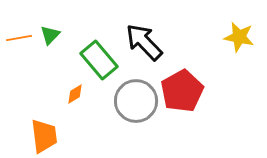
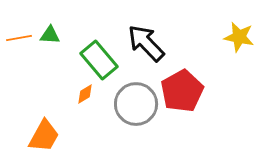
green triangle: rotated 50 degrees clockwise
black arrow: moved 2 px right, 1 px down
orange diamond: moved 10 px right
gray circle: moved 3 px down
orange trapezoid: rotated 36 degrees clockwise
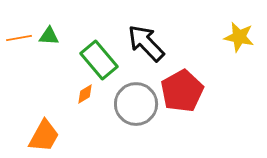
green triangle: moved 1 px left, 1 px down
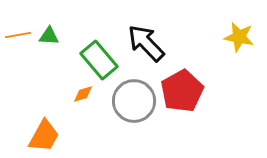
orange line: moved 1 px left, 3 px up
orange diamond: moved 2 px left; rotated 15 degrees clockwise
gray circle: moved 2 px left, 3 px up
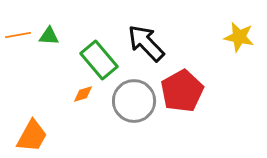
orange trapezoid: moved 12 px left
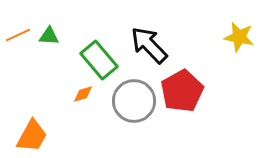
orange line: rotated 15 degrees counterclockwise
black arrow: moved 3 px right, 2 px down
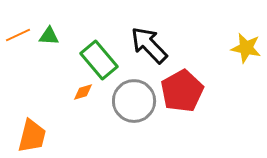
yellow star: moved 7 px right, 11 px down
orange diamond: moved 2 px up
orange trapezoid: rotated 15 degrees counterclockwise
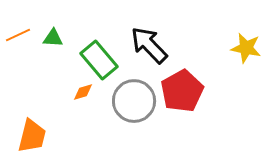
green triangle: moved 4 px right, 2 px down
